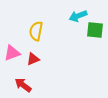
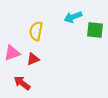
cyan arrow: moved 5 px left, 1 px down
red arrow: moved 1 px left, 2 px up
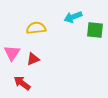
yellow semicircle: moved 3 px up; rotated 72 degrees clockwise
pink triangle: rotated 36 degrees counterclockwise
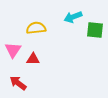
pink triangle: moved 1 px right, 3 px up
red triangle: rotated 24 degrees clockwise
red arrow: moved 4 px left
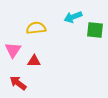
red triangle: moved 1 px right, 2 px down
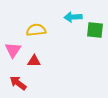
cyan arrow: rotated 18 degrees clockwise
yellow semicircle: moved 2 px down
